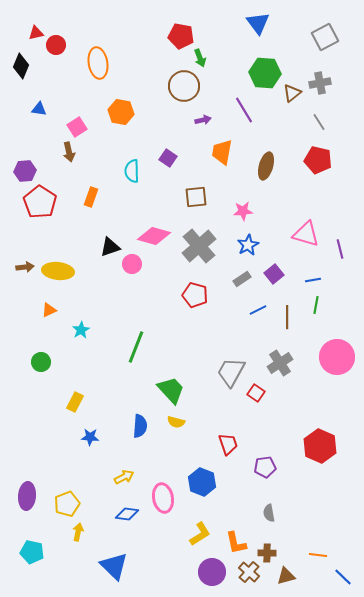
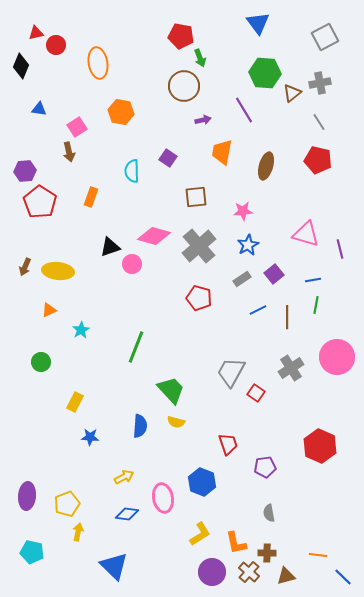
brown arrow at (25, 267): rotated 120 degrees clockwise
red pentagon at (195, 295): moved 4 px right, 3 px down
gray cross at (280, 363): moved 11 px right, 5 px down
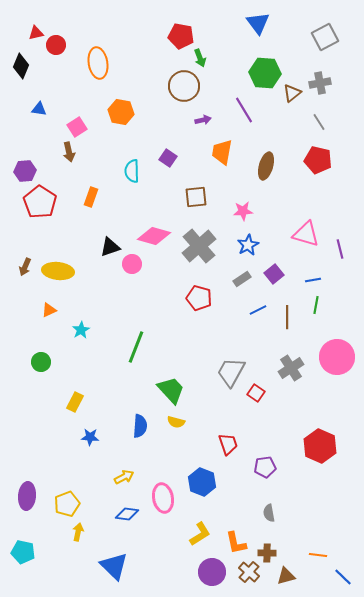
cyan pentagon at (32, 552): moved 9 px left
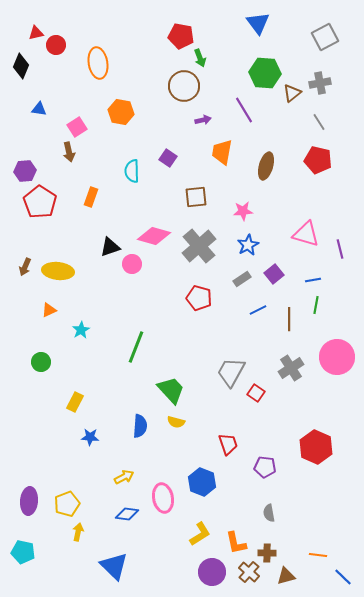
brown line at (287, 317): moved 2 px right, 2 px down
red hexagon at (320, 446): moved 4 px left, 1 px down
purple pentagon at (265, 467): rotated 15 degrees clockwise
purple ellipse at (27, 496): moved 2 px right, 5 px down
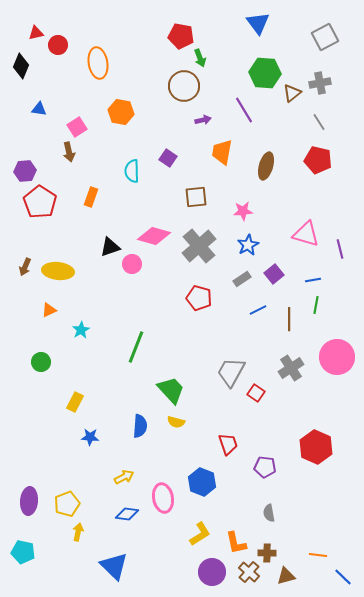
red circle at (56, 45): moved 2 px right
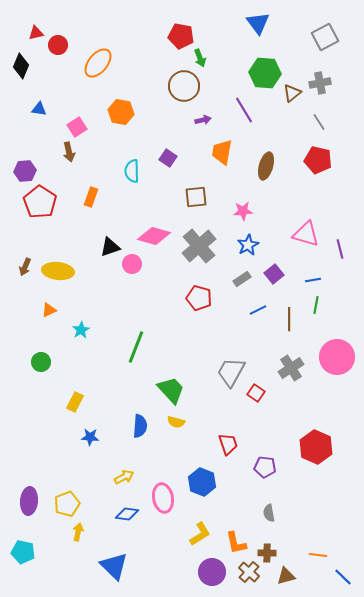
orange ellipse at (98, 63): rotated 48 degrees clockwise
